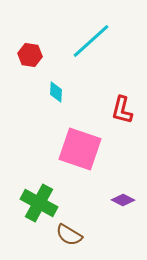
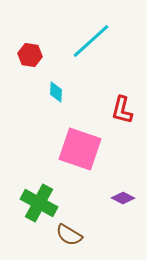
purple diamond: moved 2 px up
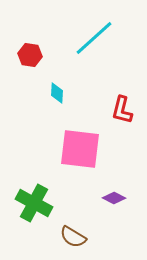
cyan line: moved 3 px right, 3 px up
cyan diamond: moved 1 px right, 1 px down
pink square: rotated 12 degrees counterclockwise
purple diamond: moved 9 px left
green cross: moved 5 px left
brown semicircle: moved 4 px right, 2 px down
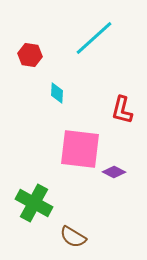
purple diamond: moved 26 px up
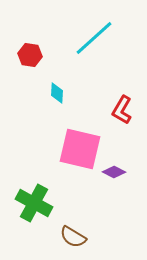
red L-shape: rotated 16 degrees clockwise
pink square: rotated 6 degrees clockwise
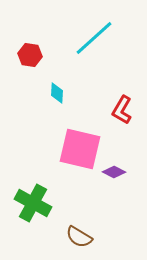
green cross: moved 1 px left
brown semicircle: moved 6 px right
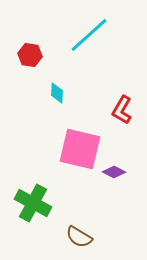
cyan line: moved 5 px left, 3 px up
